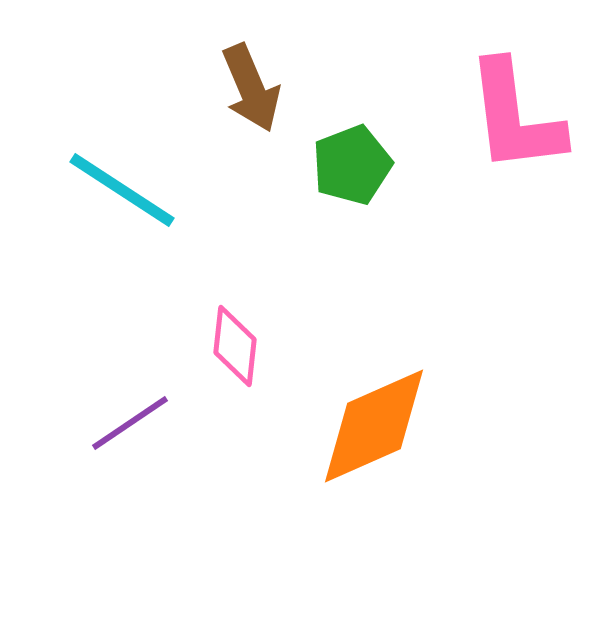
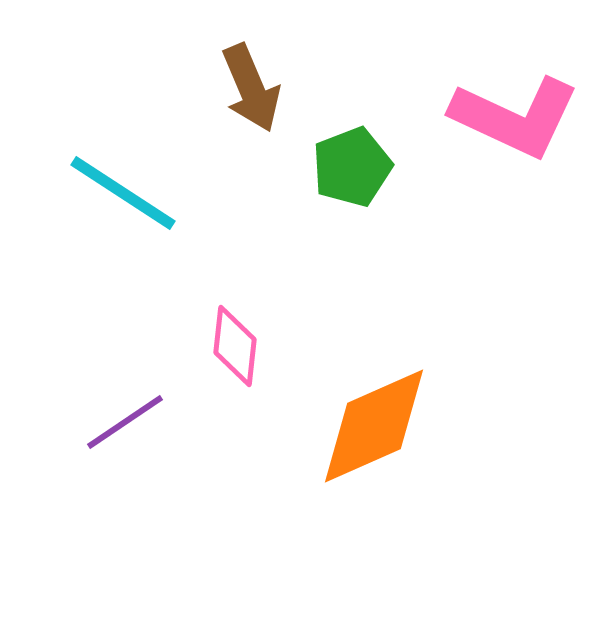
pink L-shape: rotated 58 degrees counterclockwise
green pentagon: moved 2 px down
cyan line: moved 1 px right, 3 px down
purple line: moved 5 px left, 1 px up
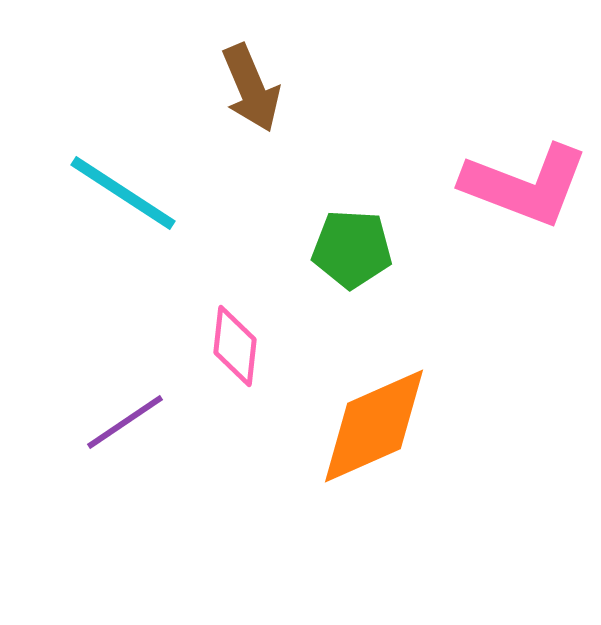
pink L-shape: moved 10 px right, 68 px down; rotated 4 degrees counterclockwise
green pentagon: moved 82 px down; rotated 24 degrees clockwise
